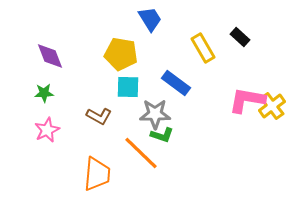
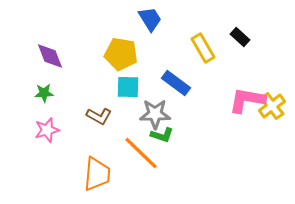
pink star: rotated 10 degrees clockwise
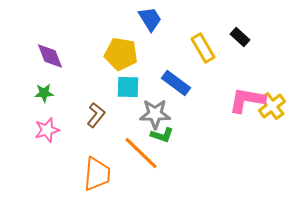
brown L-shape: moved 3 px left, 1 px up; rotated 80 degrees counterclockwise
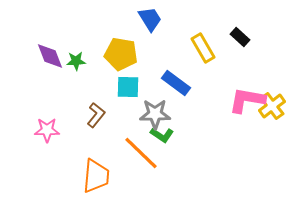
green star: moved 32 px right, 32 px up
pink star: rotated 15 degrees clockwise
green L-shape: rotated 15 degrees clockwise
orange trapezoid: moved 1 px left, 2 px down
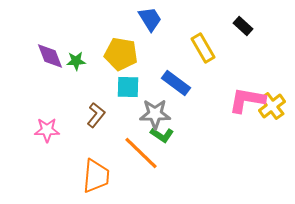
black rectangle: moved 3 px right, 11 px up
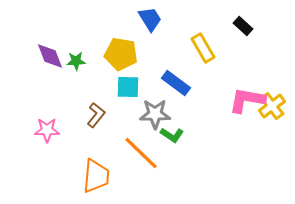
green L-shape: moved 10 px right
